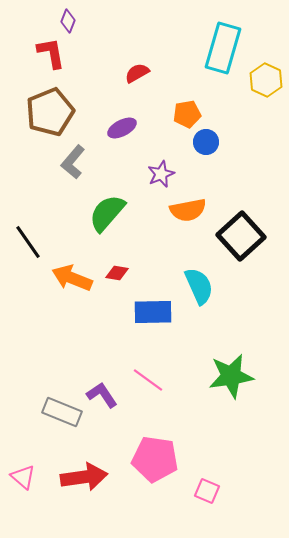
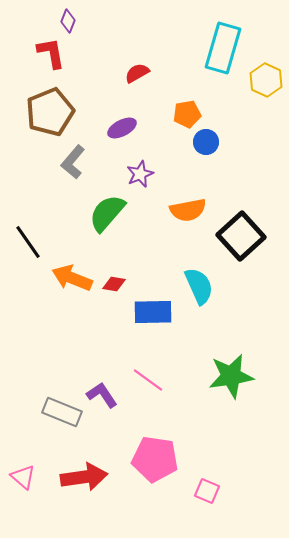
purple star: moved 21 px left
red diamond: moved 3 px left, 11 px down
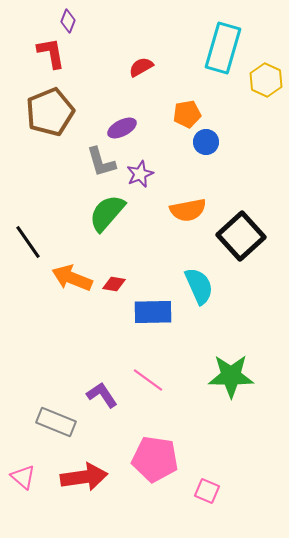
red semicircle: moved 4 px right, 6 px up
gray L-shape: moved 28 px right; rotated 56 degrees counterclockwise
green star: rotated 9 degrees clockwise
gray rectangle: moved 6 px left, 10 px down
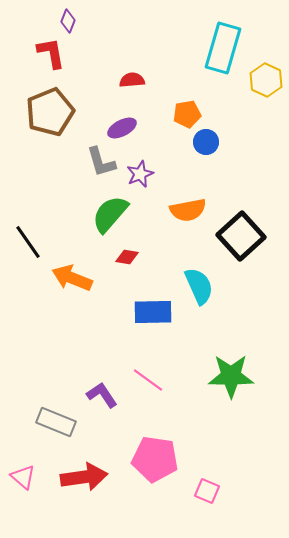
red semicircle: moved 9 px left, 13 px down; rotated 25 degrees clockwise
green semicircle: moved 3 px right, 1 px down
red diamond: moved 13 px right, 27 px up
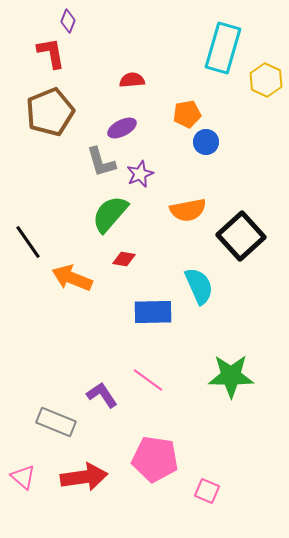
red diamond: moved 3 px left, 2 px down
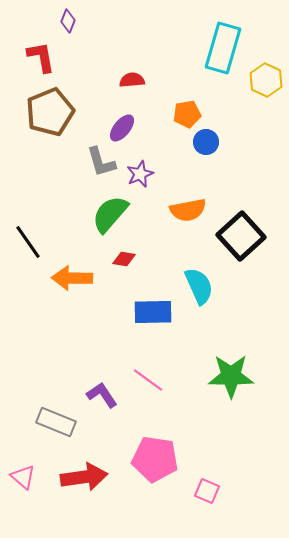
red L-shape: moved 10 px left, 4 px down
purple ellipse: rotated 24 degrees counterclockwise
orange arrow: rotated 21 degrees counterclockwise
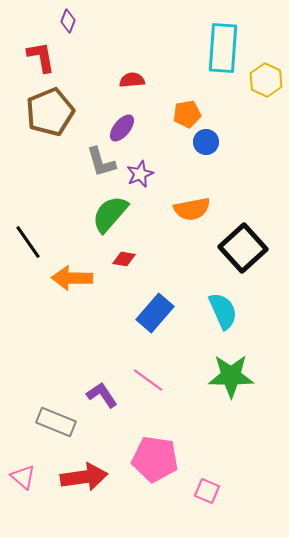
cyan rectangle: rotated 12 degrees counterclockwise
orange semicircle: moved 4 px right, 1 px up
black square: moved 2 px right, 12 px down
cyan semicircle: moved 24 px right, 25 px down
blue rectangle: moved 2 px right, 1 px down; rotated 48 degrees counterclockwise
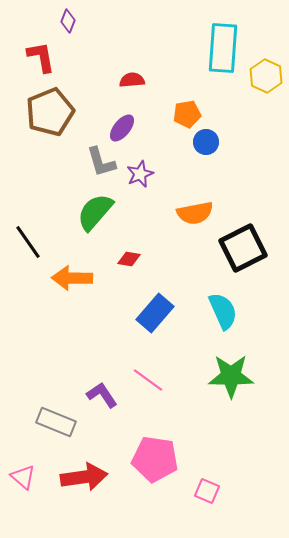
yellow hexagon: moved 4 px up
orange semicircle: moved 3 px right, 4 px down
green semicircle: moved 15 px left, 2 px up
black square: rotated 15 degrees clockwise
red diamond: moved 5 px right
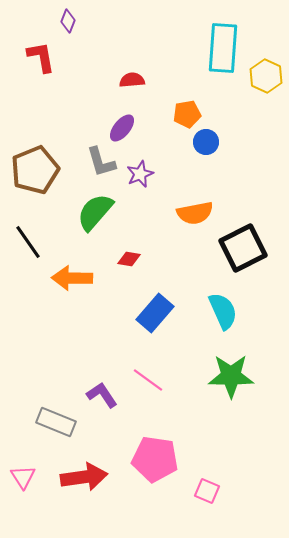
brown pentagon: moved 15 px left, 58 px down
pink triangle: rotated 16 degrees clockwise
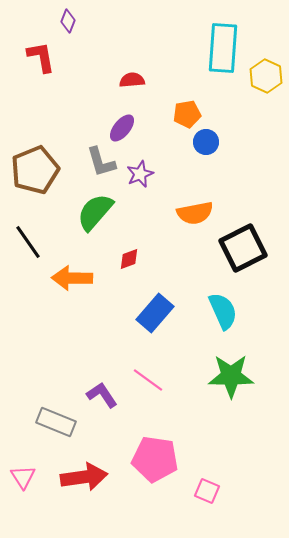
red diamond: rotated 30 degrees counterclockwise
